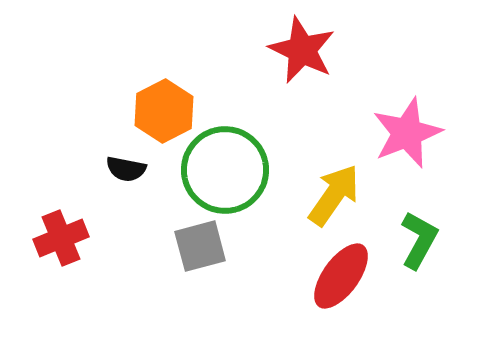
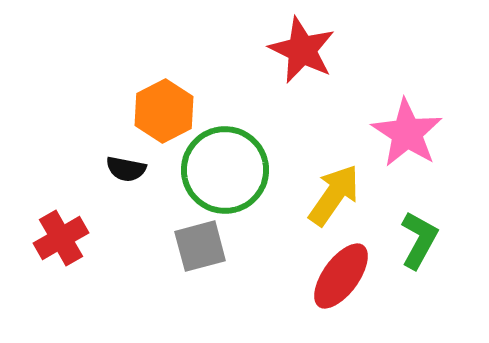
pink star: rotated 18 degrees counterclockwise
red cross: rotated 8 degrees counterclockwise
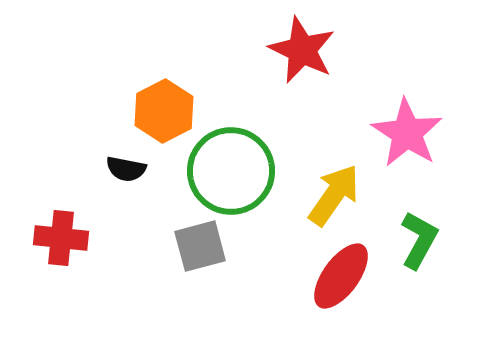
green circle: moved 6 px right, 1 px down
red cross: rotated 36 degrees clockwise
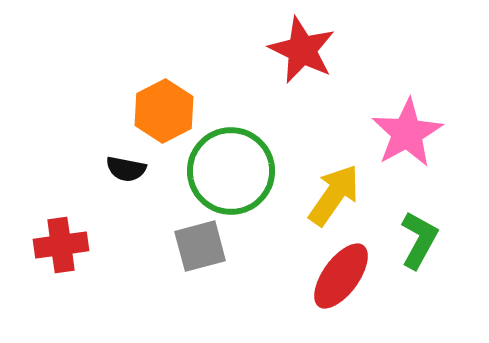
pink star: rotated 10 degrees clockwise
red cross: moved 7 px down; rotated 14 degrees counterclockwise
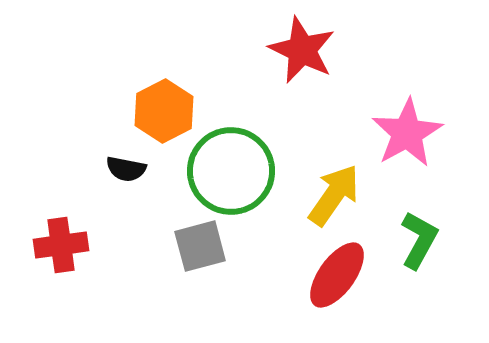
red ellipse: moved 4 px left, 1 px up
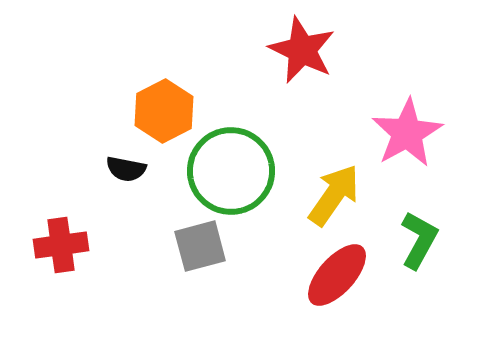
red ellipse: rotated 6 degrees clockwise
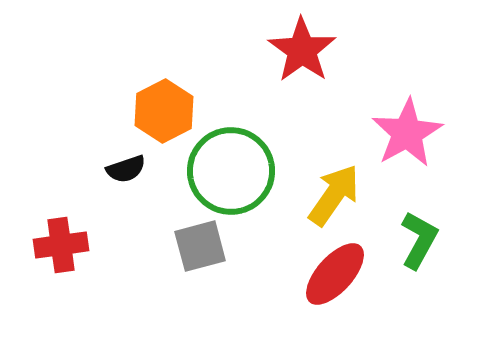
red star: rotated 10 degrees clockwise
black semicircle: rotated 30 degrees counterclockwise
red ellipse: moved 2 px left, 1 px up
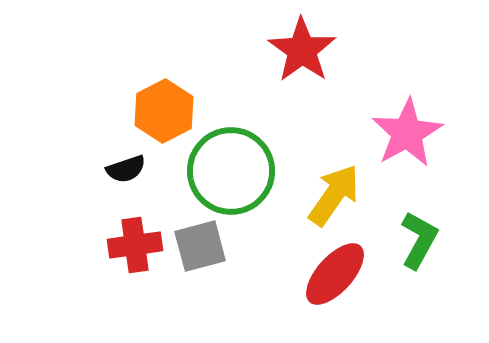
red cross: moved 74 px right
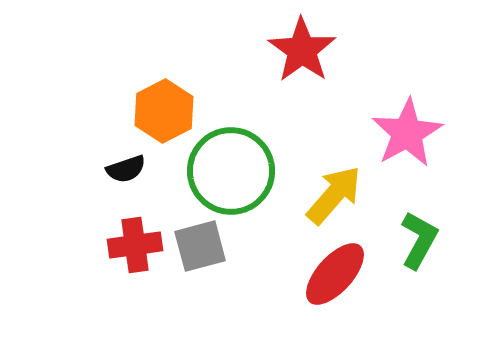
yellow arrow: rotated 6 degrees clockwise
